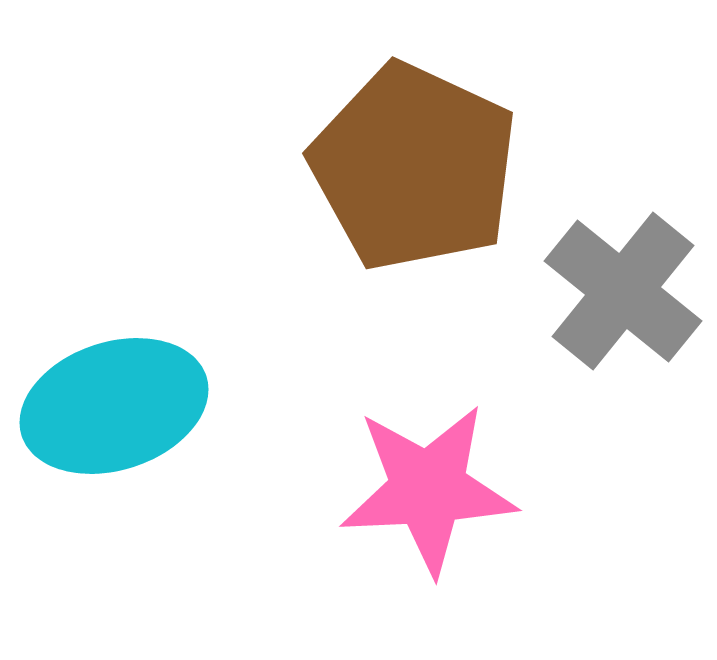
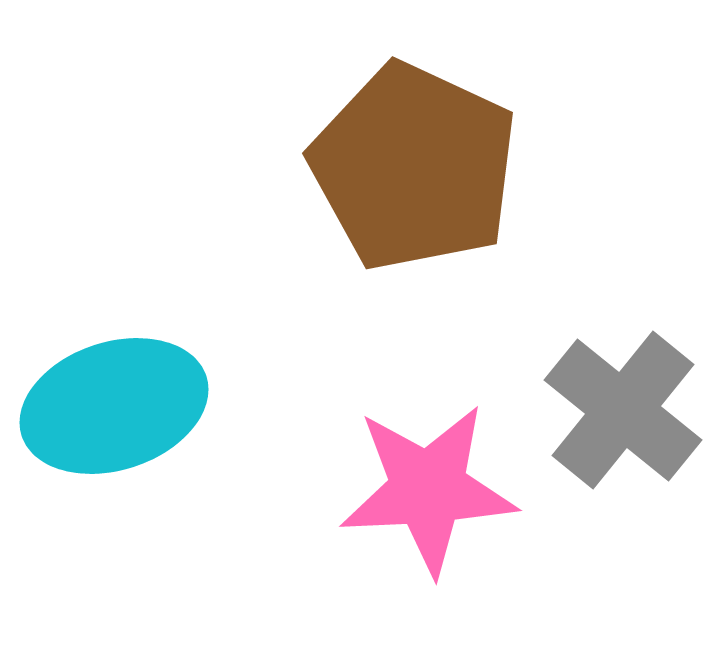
gray cross: moved 119 px down
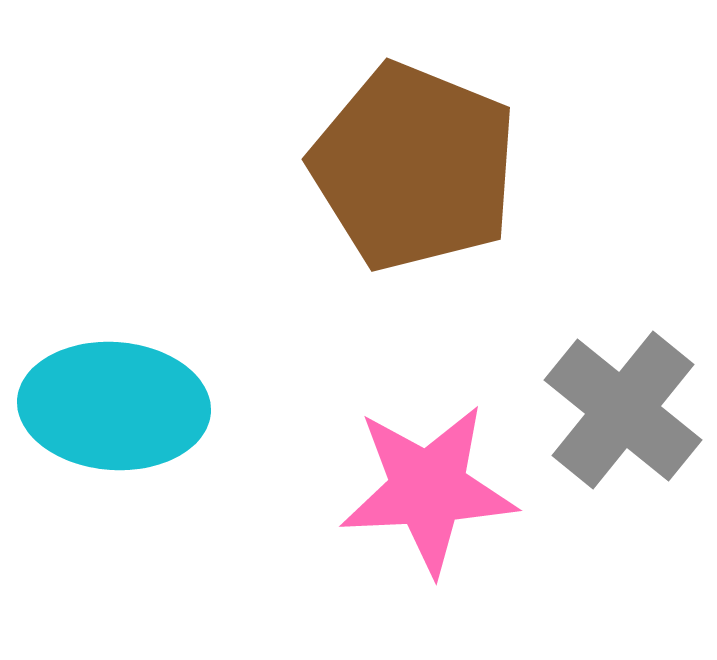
brown pentagon: rotated 3 degrees counterclockwise
cyan ellipse: rotated 22 degrees clockwise
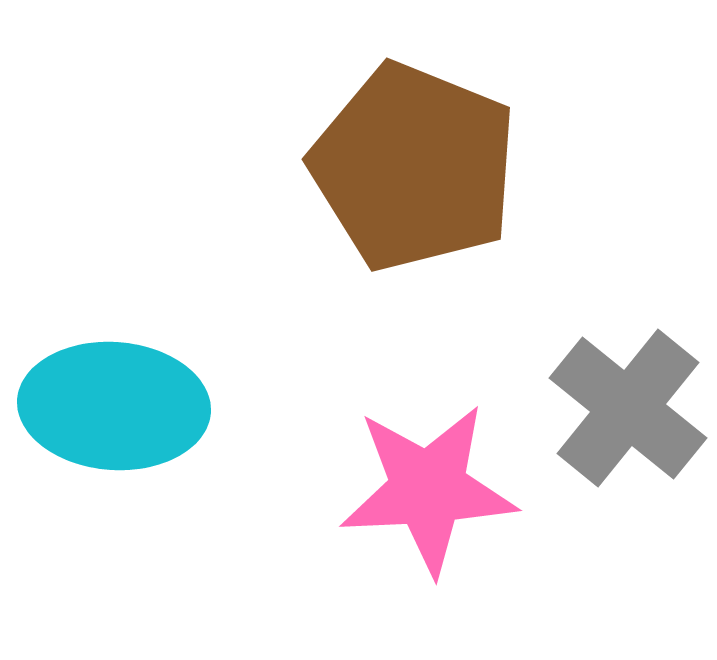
gray cross: moved 5 px right, 2 px up
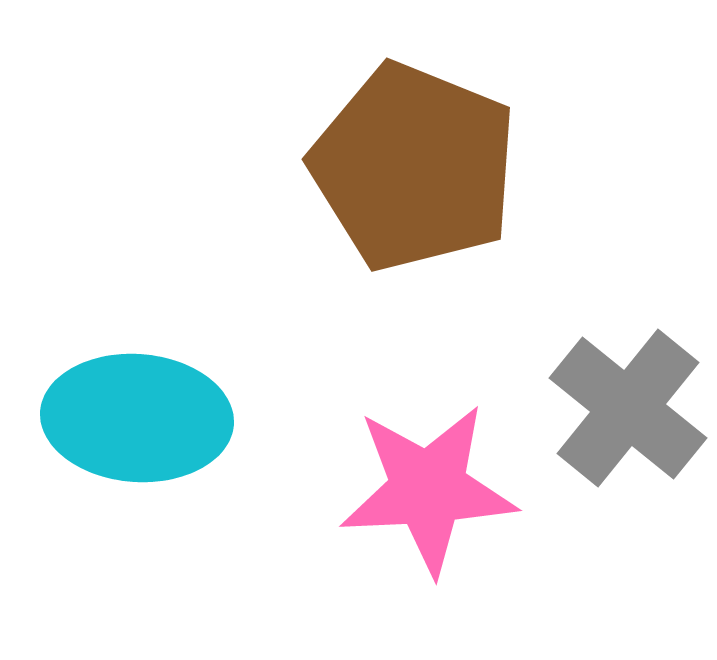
cyan ellipse: moved 23 px right, 12 px down
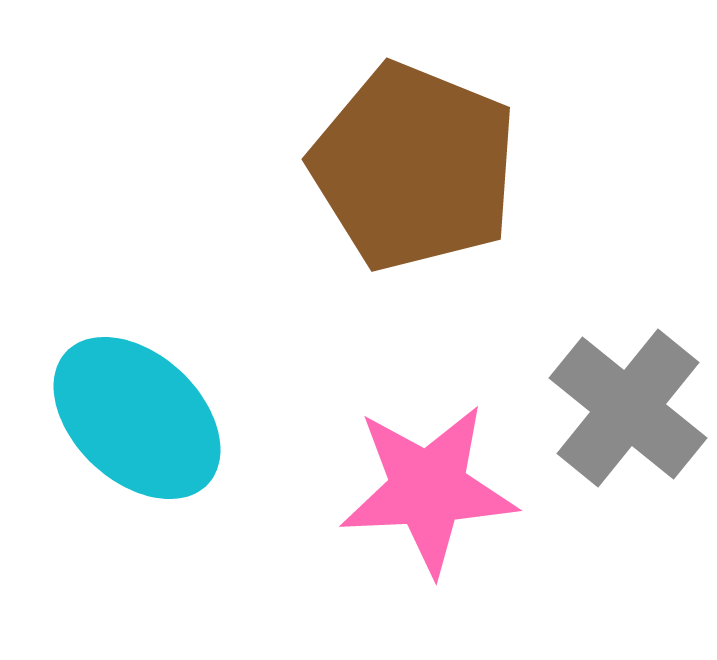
cyan ellipse: rotated 39 degrees clockwise
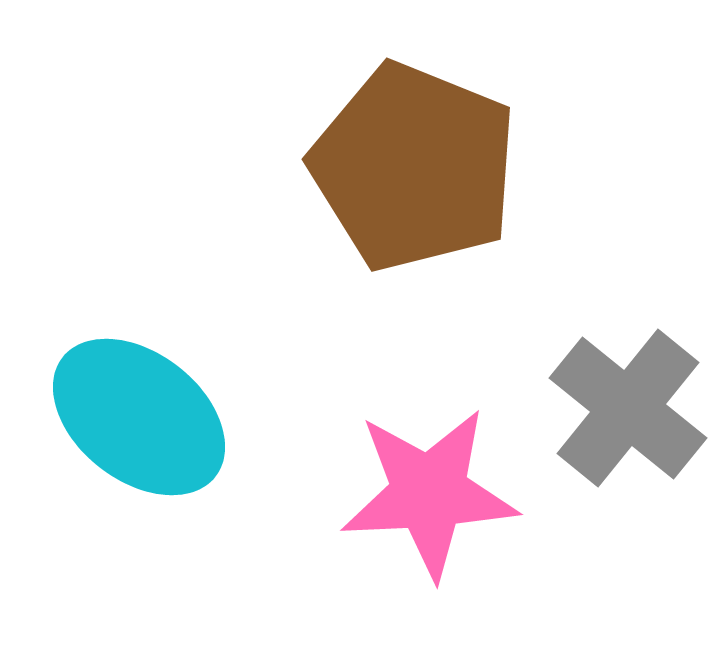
cyan ellipse: moved 2 px right, 1 px up; rotated 5 degrees counterclockwise
pink star: moved 1 px right, 4 px down
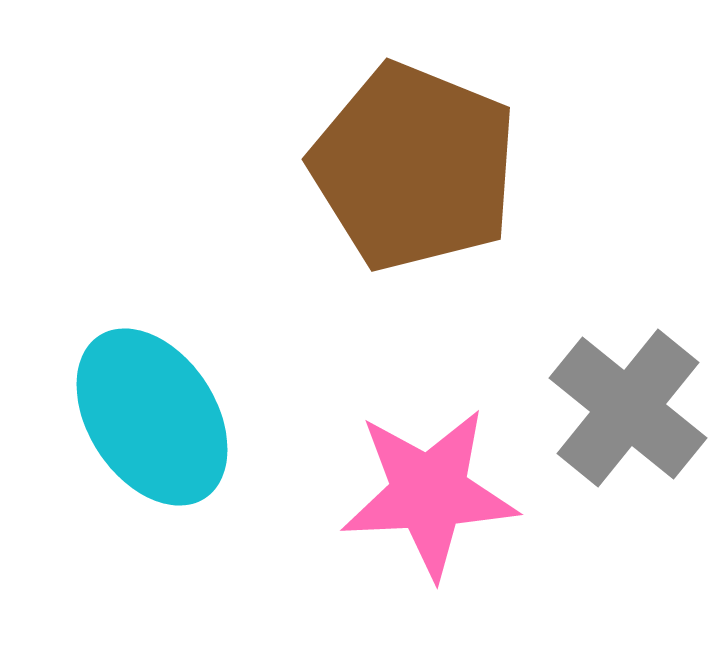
cyan ellipse: moved 13 px right; rotated 19 degrees clockwise
